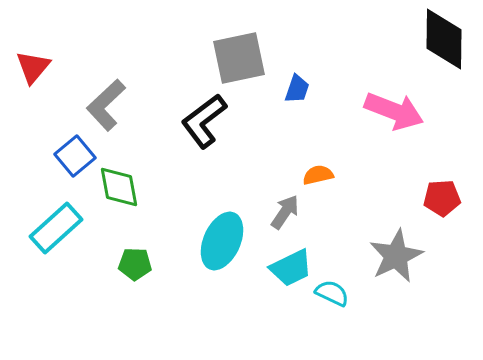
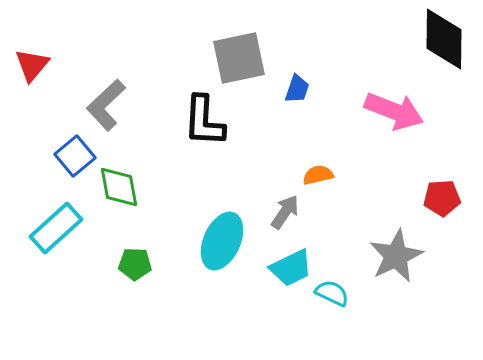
red triangle: moved 1 px left, 2 px up
black L-shape: rotated 50 degrees counterclockwise
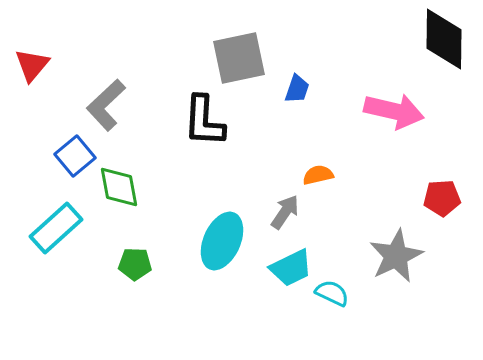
pink arrow: rotated 8 degrees counterclockwise
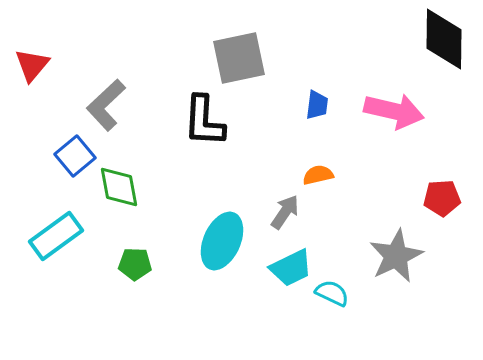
blue trapezoid: moved 20 px right, 16 px down; rotated 12 degrees counterclockwise
cyan rectangle: moved 8 px down; rotated 6 degrees clockwise
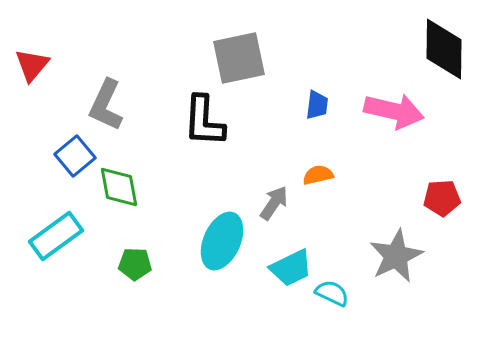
black diamond: moved 10 px down
gray L-shape: rotated 22 degrees counterclockwise
gray arrow: moved 11 px left, 9 px up
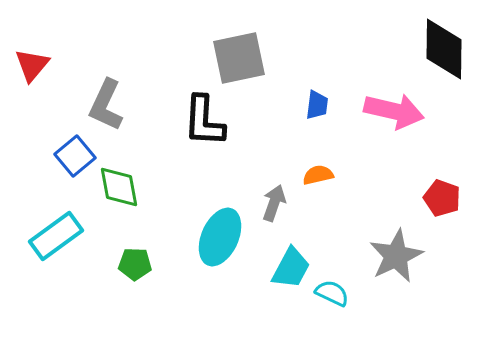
red pentagon: rotated 24 degrees clockwise
gray arrow: rotated 15 degrees counterclockwise
cyan ellipse: moved 2 px left, 4 px up
cyan trapezoid: rotated 36 degrees counterclockwise
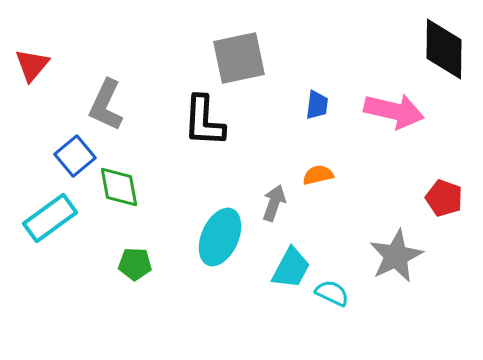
red pentagon: moved 2 px right
cyan rectangle: moved 6 px left, 18 px up
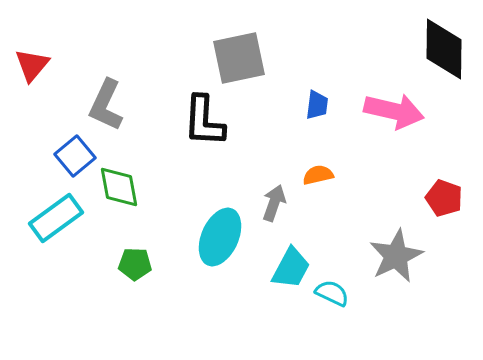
cyan rectangle: moved 6 px right
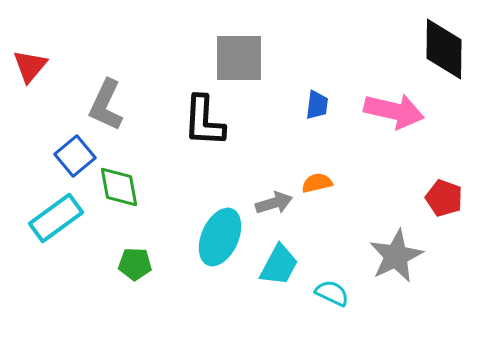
gray square: rotated 12 degrees clockwise
red triangle: moved 2 px left, 1 px down
orange semicircle: moved 1 px left, 8 px down
gray arrow: rotated 54 degrees clockwise
cyan trapezoid: moved 12 px left, 3 px up
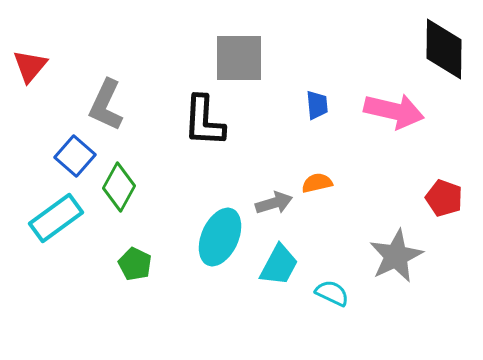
blue trapezoid: rotated 12 degrees counterclockwise
blue square: rotated 9 degrees counterclockwise
green diamond: rotated 39 degrees clockwise
green pentagon: rotated 24 degrees clockwise
